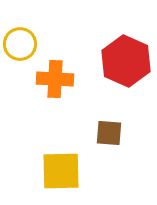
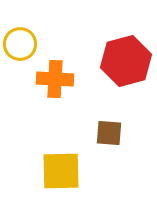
red hexagon: rotated 21 degrees clockwise
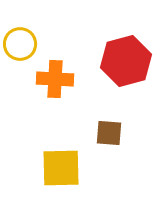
yellow square: moved 3 px up
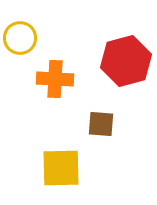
yellow circle: moved 6 px up
brown square: moved 8 px left, 9 px up
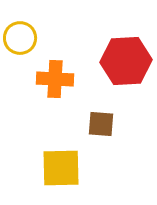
red hexagon: rotated 12 degrees clockwise
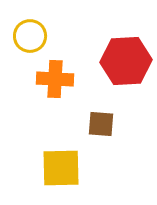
yellow circle: moved 10 px right, 2 px up
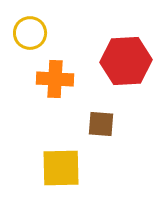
yellow circle: moved 3 px up
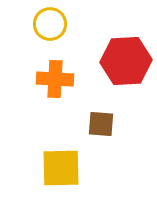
yellow circle: moved 20 px right, 9 px up
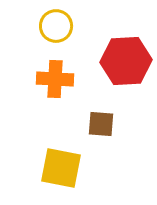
yellow circle: moved 6 px right, 2 px down
yellow square: rotated 12 degrees clockwise
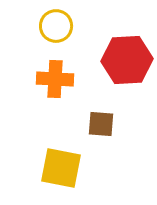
red hexagon: moved 1 px right, 1 px up
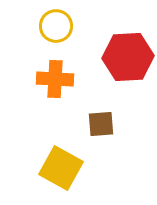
red hexagon: moved 1 px right, 3 px up
brown square: rotated 8 degrees counterclockwise
yellow square: rotated 18 degrees clockwise
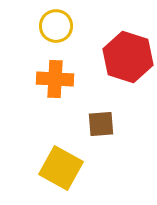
red hexagon: rotated 21 degrees clockwise
